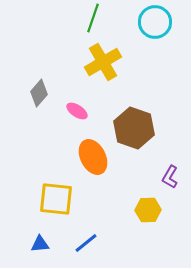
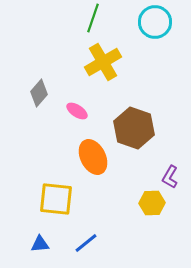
yellow hexagon: moved 4 px right, 7 px up
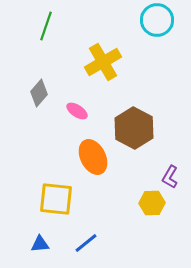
green line: moved 47 px left, 8 px down
cyan circle: moved 2 px right, 2 px up
brown hexagon: rotated 9 degrees clockwise
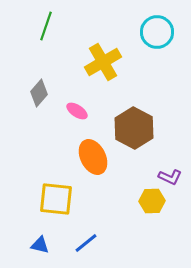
cyan circle: moved 12 px down
purple L-shape: rotated 95 degrees counterclockwise
yellow hexagon: moved 2 px up
blue triangle: moved 1 px down; rotated 18 degrees clockwise
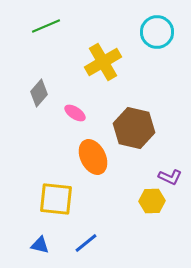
green line: rotated 48 degrees clockwise
pink ellipse: moved 2 px left, 2 px down
brown hexagon: rotated 15 degrees counterclockwise
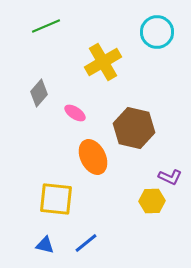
blue triangle: moved 5 px right
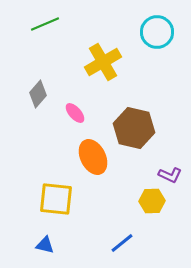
green line: moved 1 px left, 2 px up
gray diamond: moved 1 px left, 1 px down
pink ellipse: rotated 15 degrees clockwise
purple L-shape: moved 2 px up
blue line: moved 36 px right
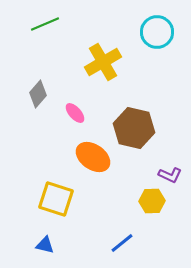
orange ellipse: rotated 28 degrees counterclockwise
yellow square: rotated 12 degrees clockwise
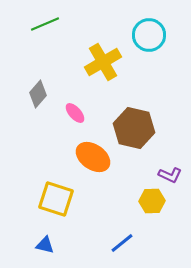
cyan circle: moved 8 px left, 3 px down
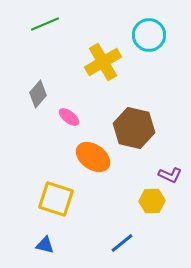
pink ellipse: moved 6 px left, 4 px down; rotated 10 degrees counterclockwise
